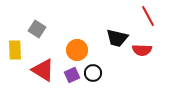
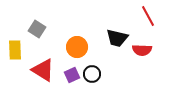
orange circle: moved 3 px up
black circle: moved 1 px left, 1 px down
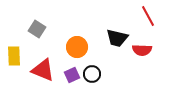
yellow rectangle: moved 1 px left, 6 px down
red triangle: rotated 10 degrees counterclockwise
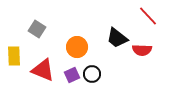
red line: rotated 15 degrees counterclockwise
black trapezoid: rotated 25 degrees clockwise
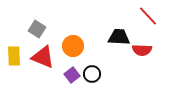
black trapezoid: moved 2 px right, 1 px up; rotated 145 degrees clockwise
orange circle: moved 4 px left, 1 px up
red triangle: moved 13 px up
purple square: rotated 14 degrees counterclockwise
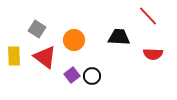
orange circle: moved 1 px right, 6 px up
red semicircle: moved 11 px right, 4 px down
red triangle: moved 2 px right; rotated 15 degrees clockwise
black circle: moved 2 px down
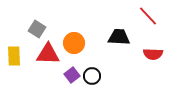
orange circle: moved 3 px down
red triangle: moved 3 px right, 3 px up; rotated 35 degrees counterclockwise
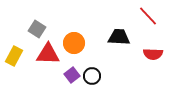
yellow rectangle: rotated 30 degrees clockwise
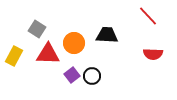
black trapezoid: moved 12 px left, 2 px up
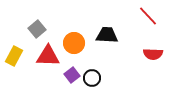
gray square: rotated 18 degrees clockwise
red triangle: moved 2 px down
black circle: moved 2 px down
